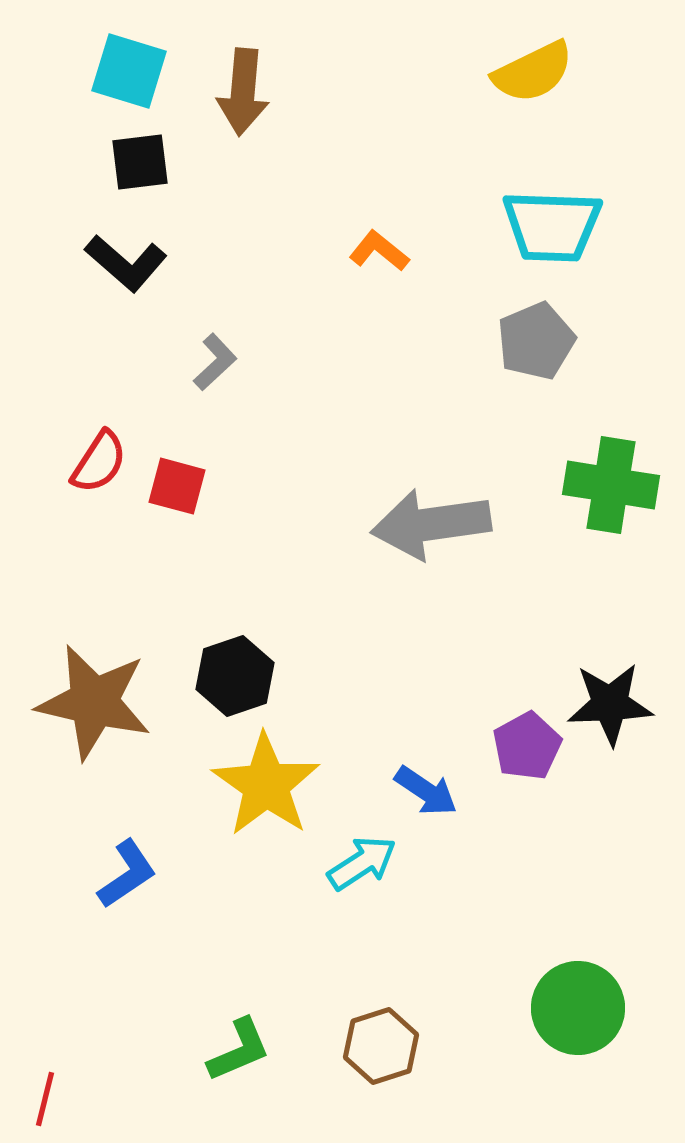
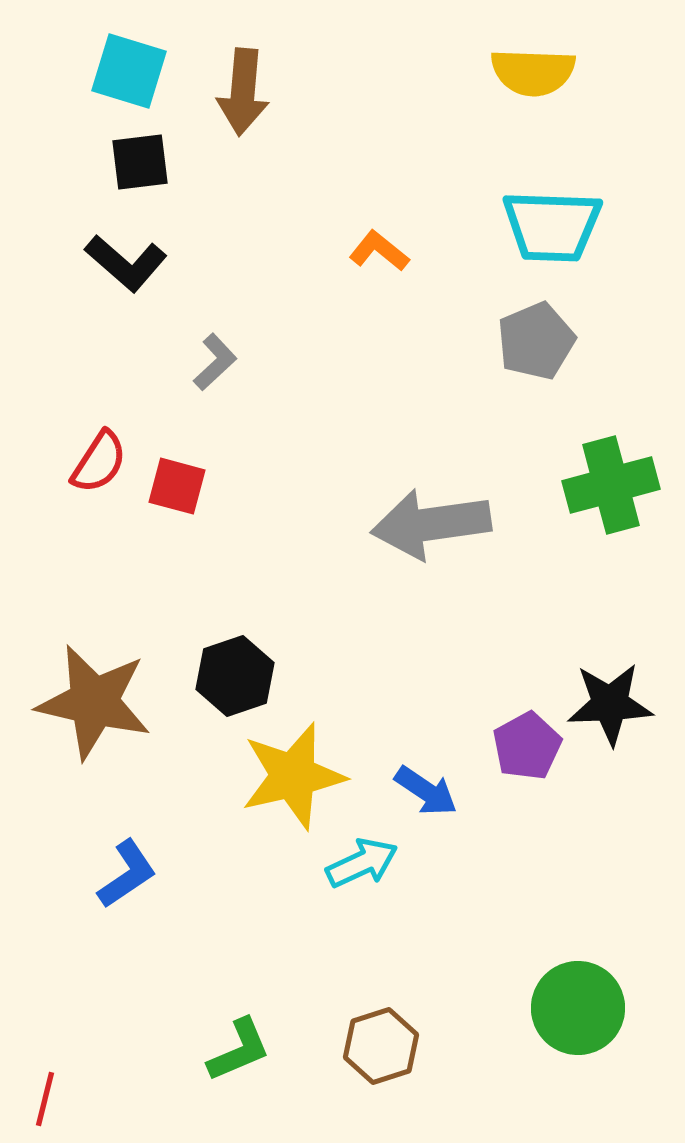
yellow semicircle: rotated 28 degrees clockwise
green cross: rotated 24 degrees counterclockwise
yellow star: moved 27 px right, 9 px up; rotated 24 degrees clockwise
cyan arrow: rotated 8 degrees clockwise
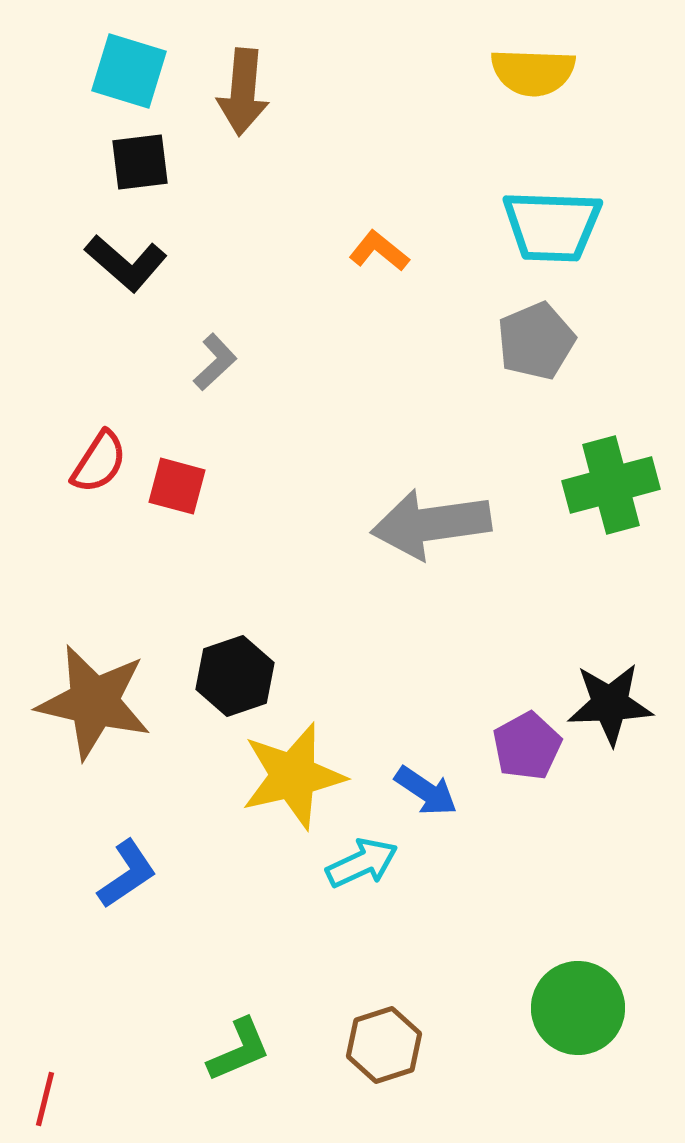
brown hexagon: moved 3 px right, 1 px up
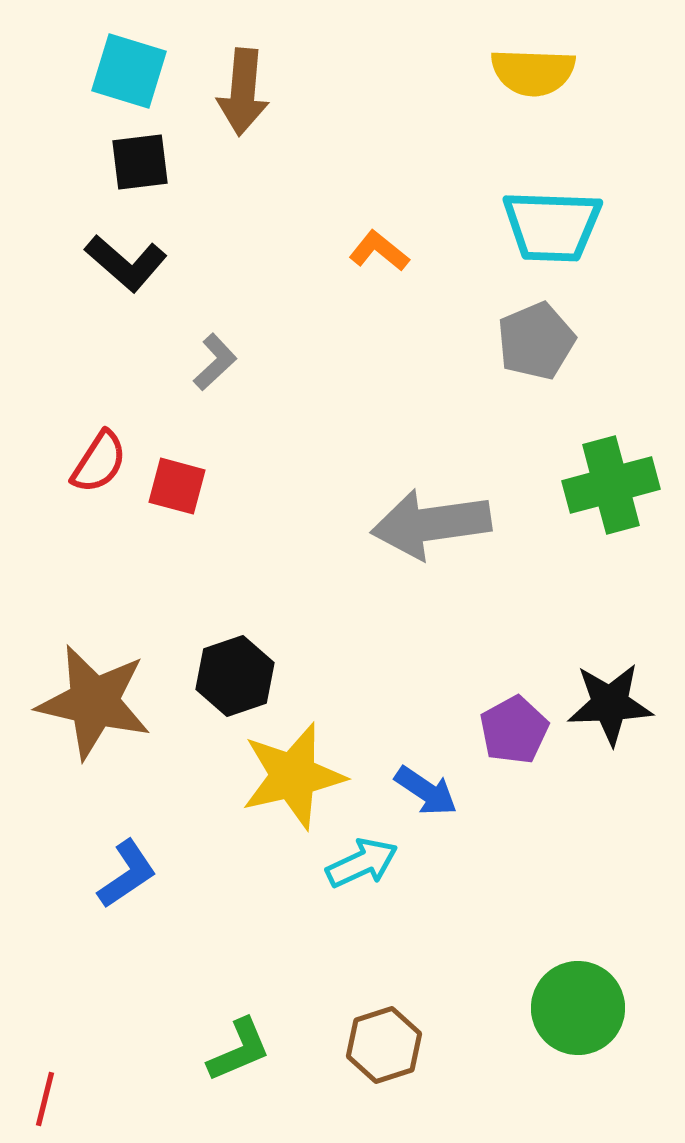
purple pentagon: moved 13 px left, 16 px up
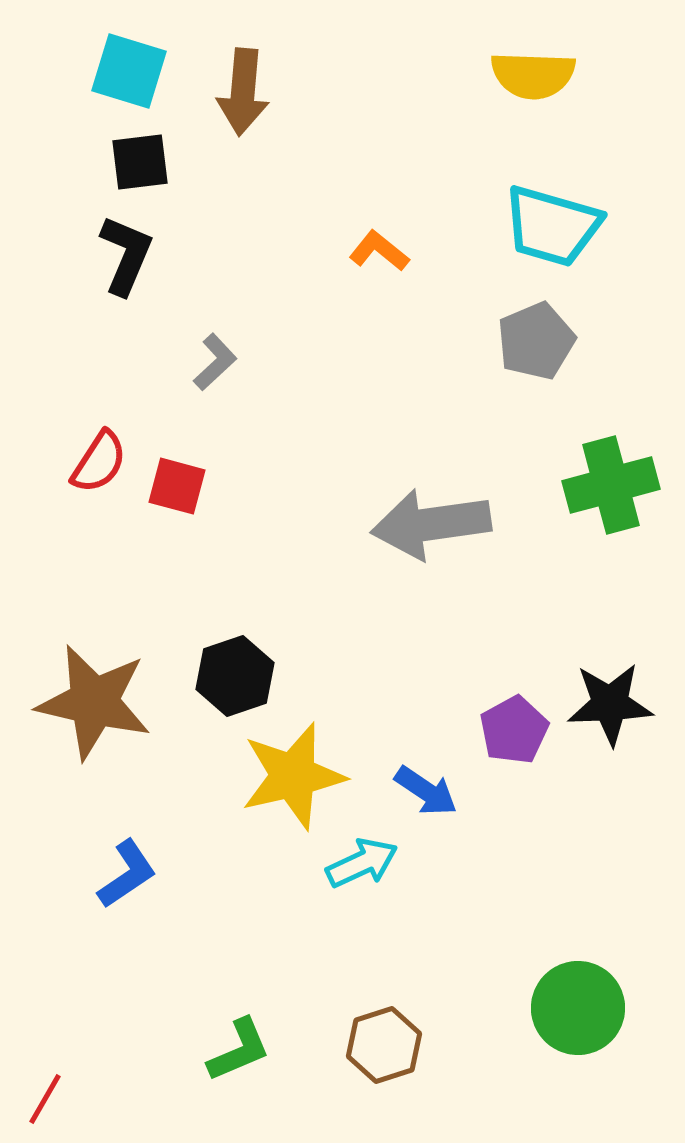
yellow semicircle: moved 3 px down
cyan trapezoid: rotated 14 degrees clockwise
black L-shape: moved 8 px up; rotated 108 degrees counterclockwise
red line: rotated 16 degrees clockwise
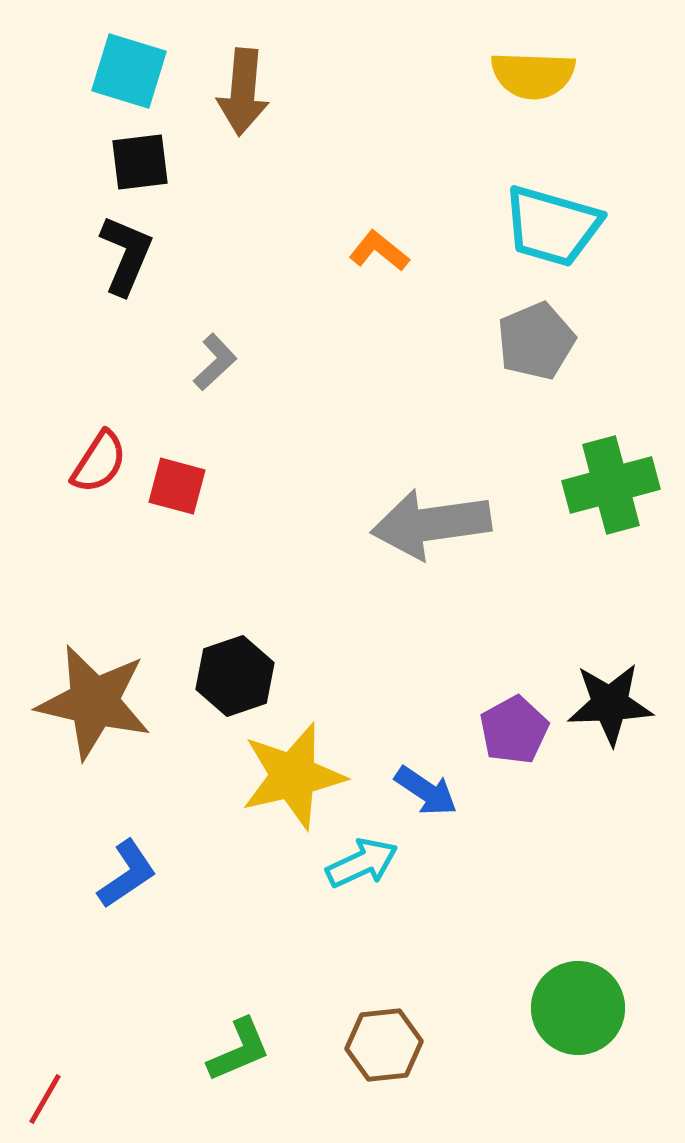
brown hexagon: rotated 12 degrees clockwise
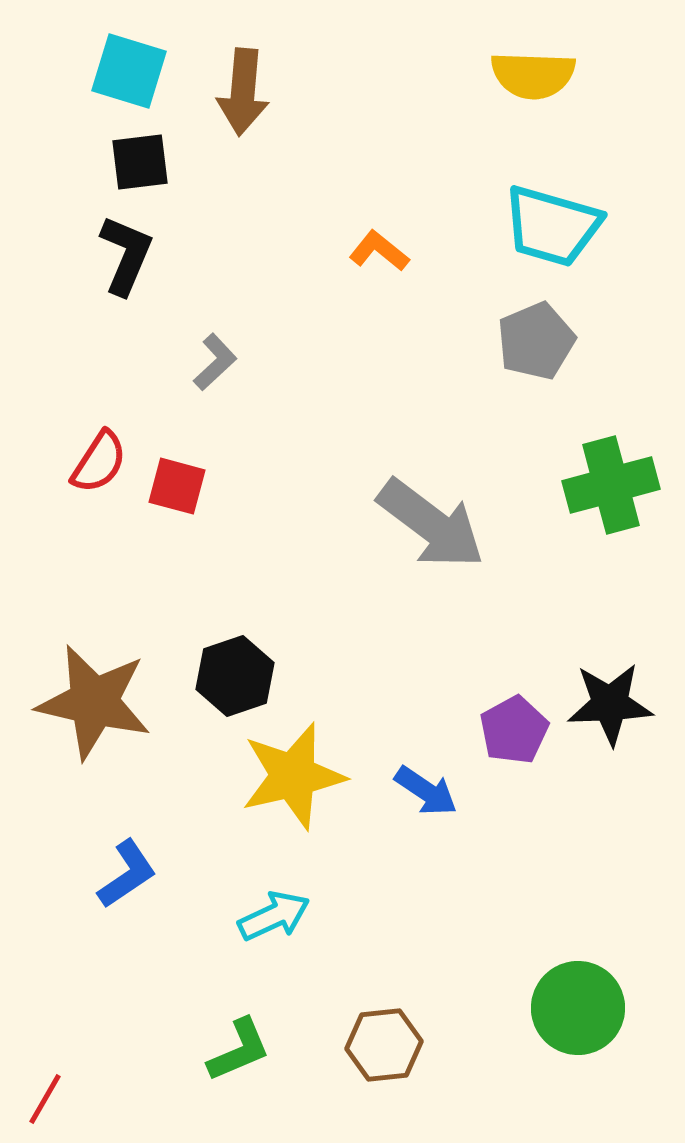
gray arrow: rotated 135 degrees counterclockwise
cyan arrow: moved 88 px left, 53 px down
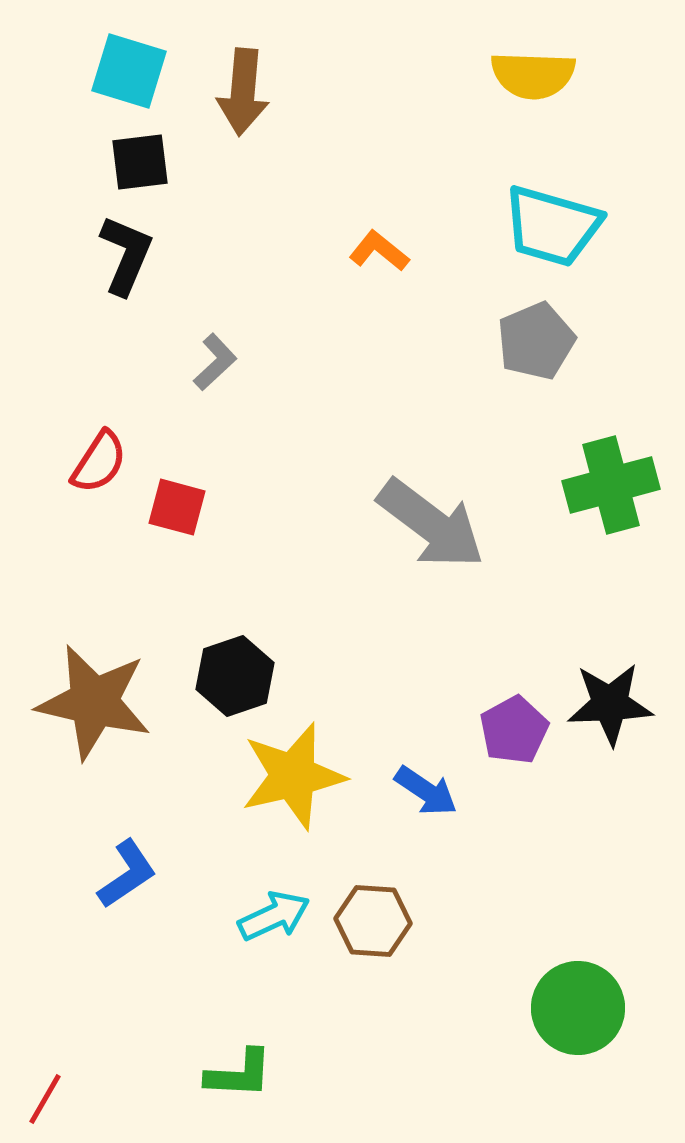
red square: moved 21 px down
brown hexagon: moved 11 px left, 124 px up; rotated 10 degrees clockwise
green L-shape: moved 24 px down; rotated 26 degrees clockwise
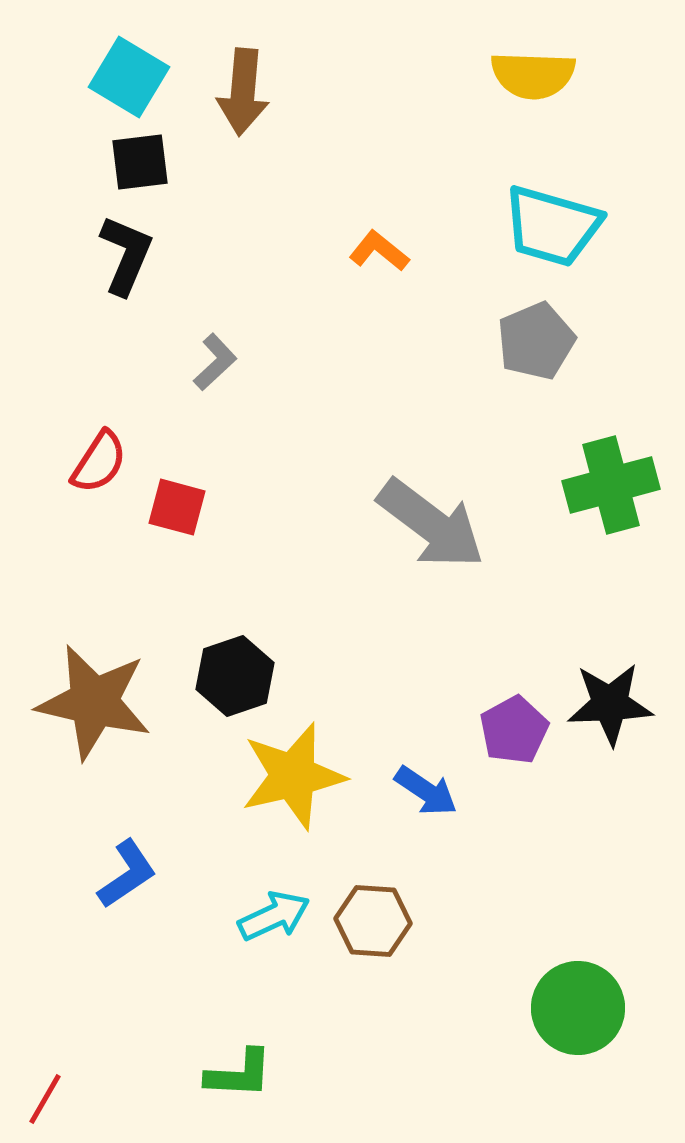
cyan square: moved 6 px down; rotated 14 degrees clockwise
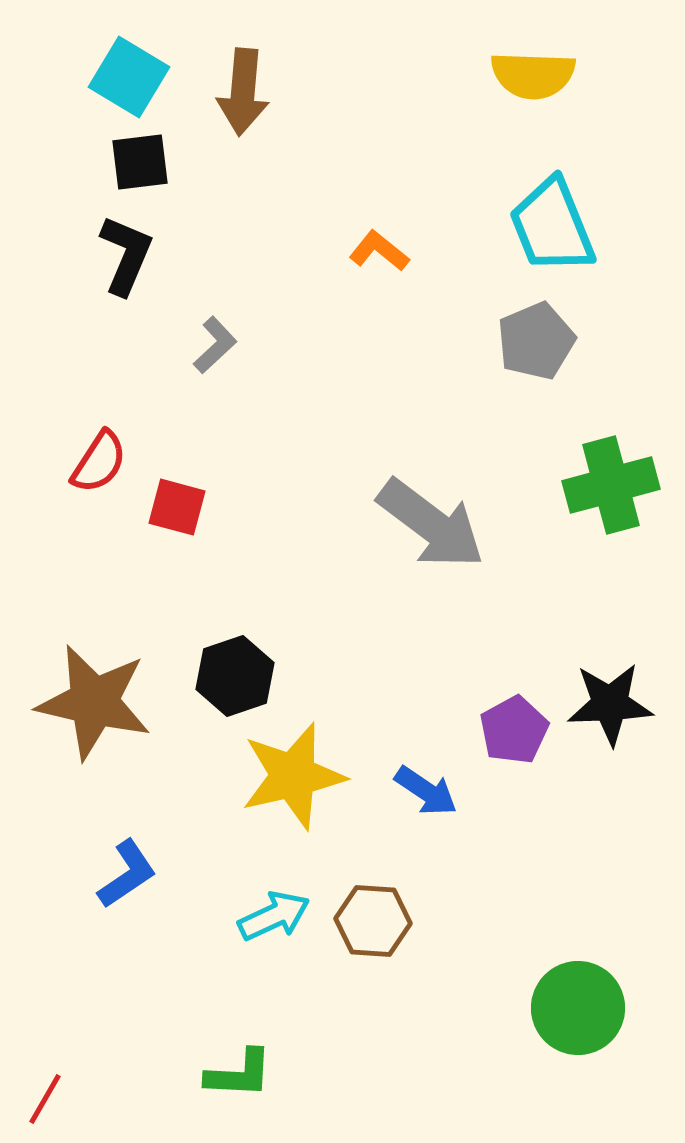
cyan trapezoid: rotated 52 degrees clockwise
gray L-shape: moved 17 px up
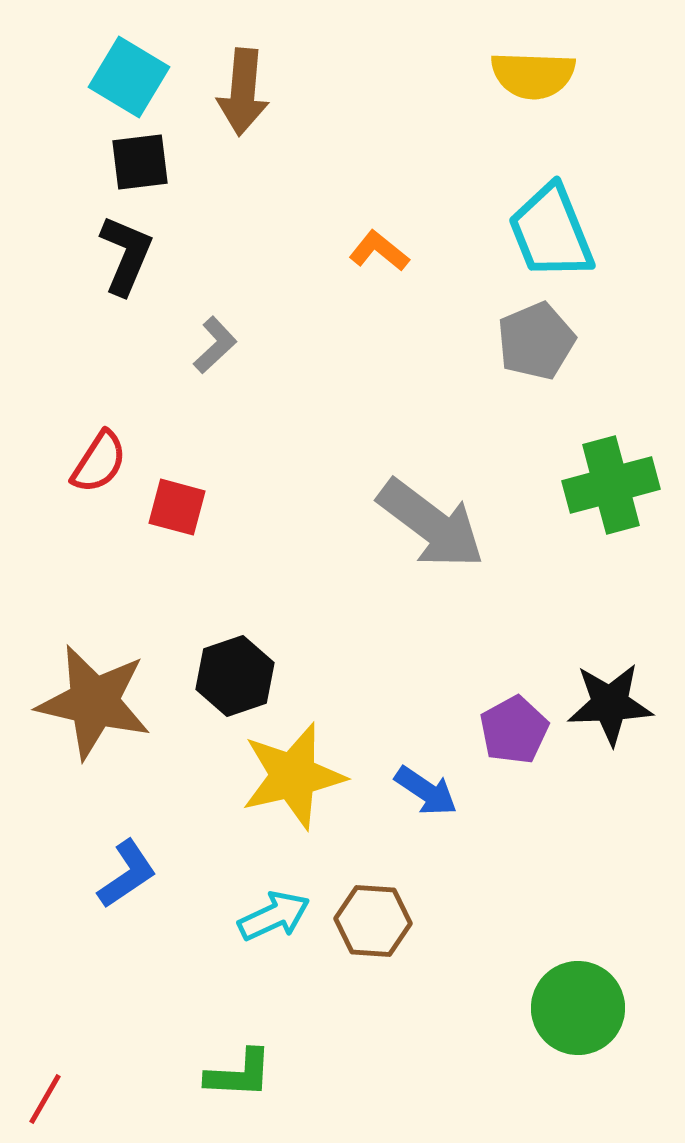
cyan trapezoid: moved 1 px left, 6 px down
